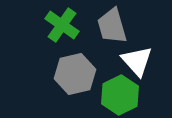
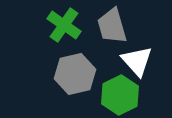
green cross: moved 2 px right
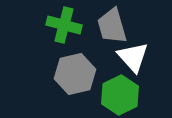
green cross: rotated 20 degrees counterclockwise
white triangle: moved 4 px left, 4 px up
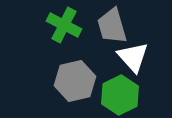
green cross: rotated 12 degrees clockwise
gray hexagon: moved 7 px down
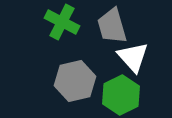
green cross: moved 2 px left, 3 px up
green hexagon: moved 1 px right
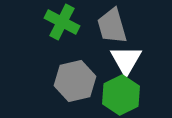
white triangle: moved 7 px left, 3 px down; rotated 12 degrees clockwise
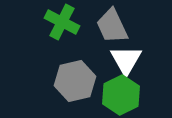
gray trapezoid: rotated 9 degrees counterclockwise
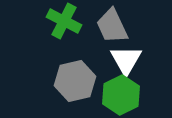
green cross: moved 2 px right, 1 px up
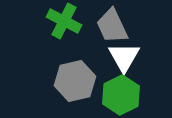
white triangle: moved 2 px left, 3 px up
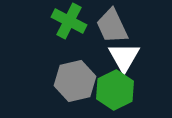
green cross: moved 5 px right
green hexagon: moved 6 px left, 5 px up
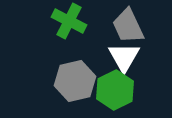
gray trapezoid: moved 16 px right
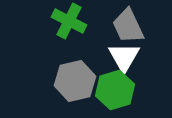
green hexagon: rotated 9 degrees clockwise
